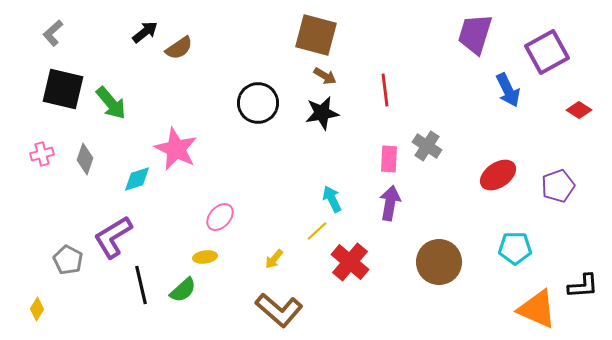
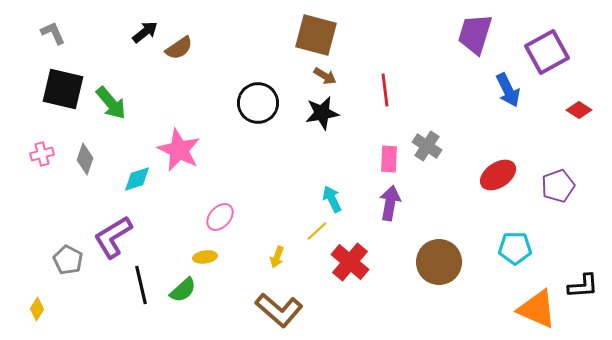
gray L-shape: rotated 108 degrees clockwise
pink star: moved 3 px right, 1 px down
yellow arrow: moved 3 px right, 2 px up; rotated 20 degrees counterclockwise
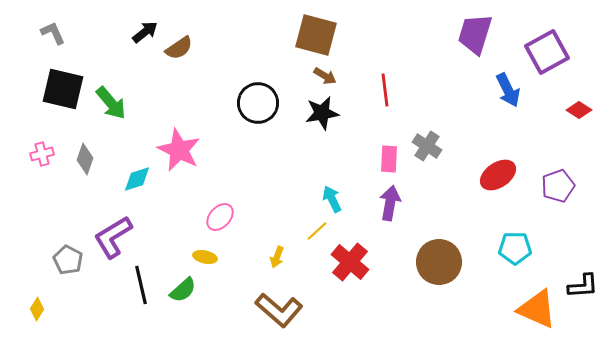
yellow ellipse: rotated 20 degrees clockwise
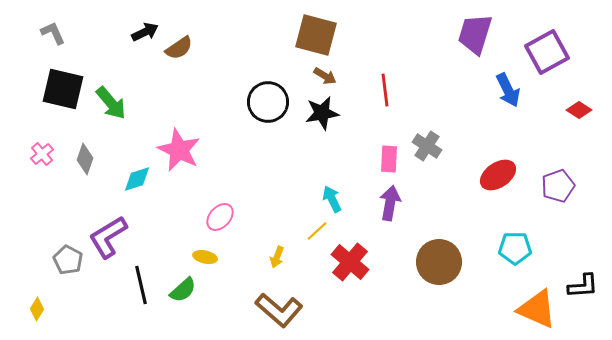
black arrow: rotated 12 degrees clockwise
black circle: moved 10 px right, 1 px up
pink cross: rotated 25 degrees counterclockwise
purple L-shape: moved 5 px left
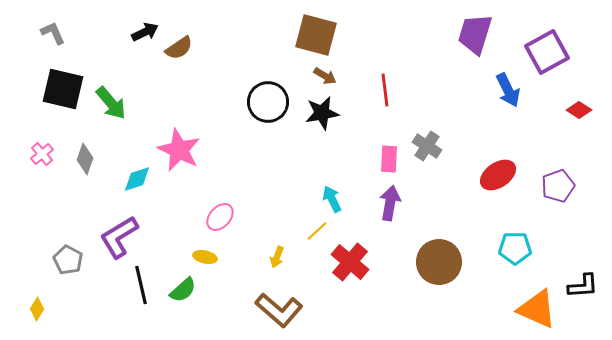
purple L-shape: moved 11 px right
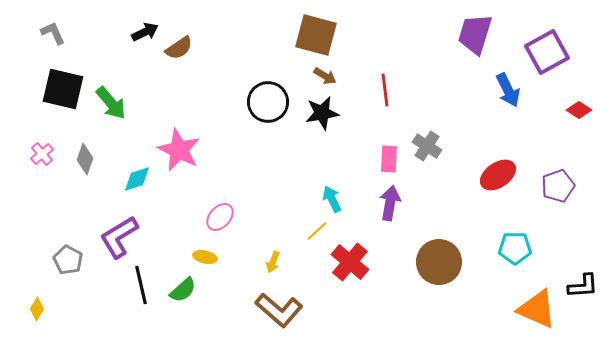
yellow arrow: moved 4 px left, 5 px down
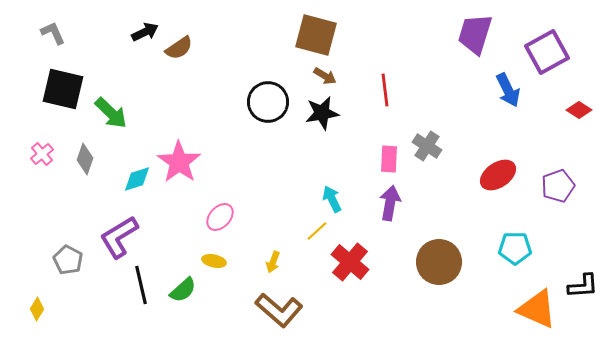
green arrow: moved 10 px down; rotated 6 degrees counterclockwise
pink star: moved 12 px down; rotated 9 degrees clockwise
yellow ellipse: moved 9 px right, 4 px down
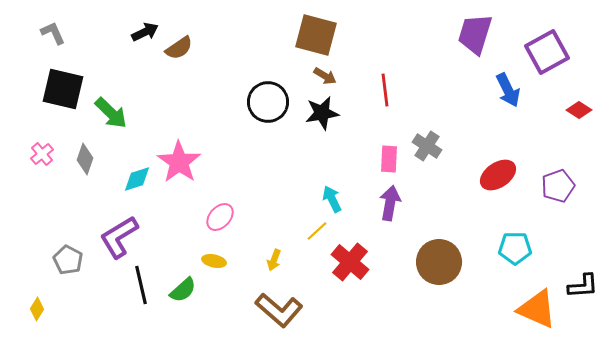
yellow arrow: moved 1 px right, 2 px up
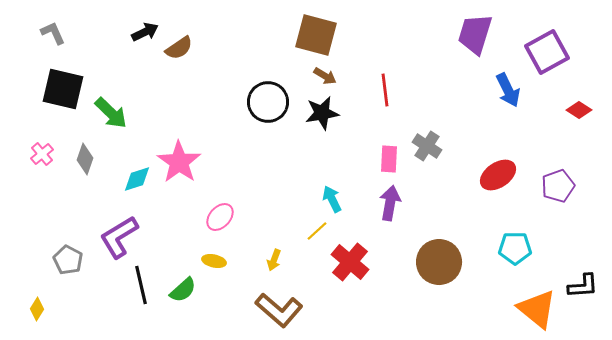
orange triangle: rotated 15 degrees clockwise
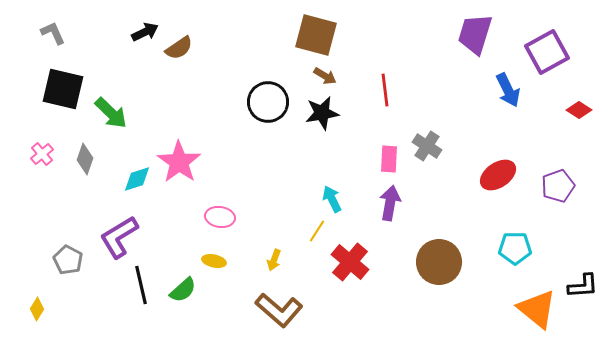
pink ellipse: rotated 56 degrees clockwise
yellow line: rotated 15 degrees counterclockwise
